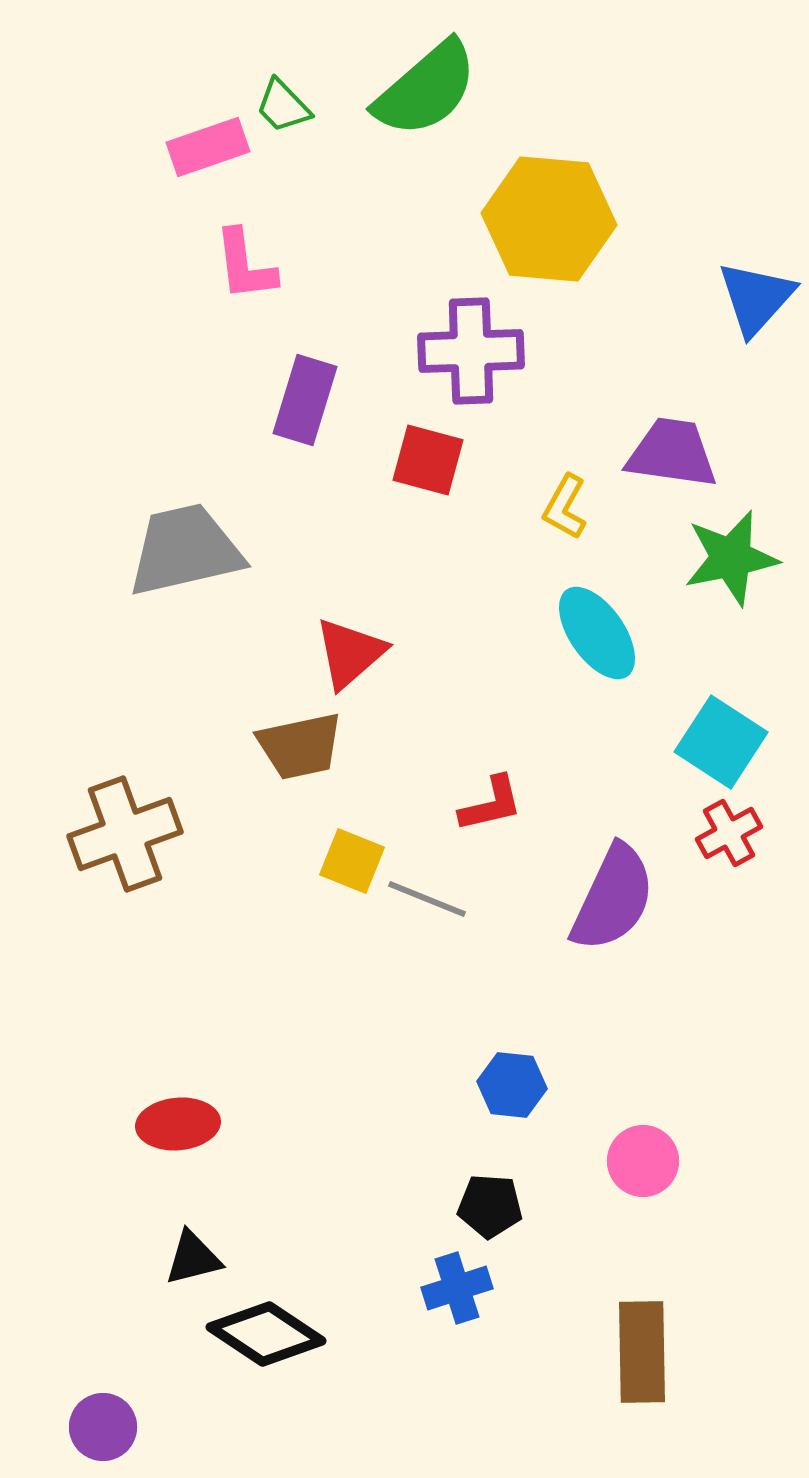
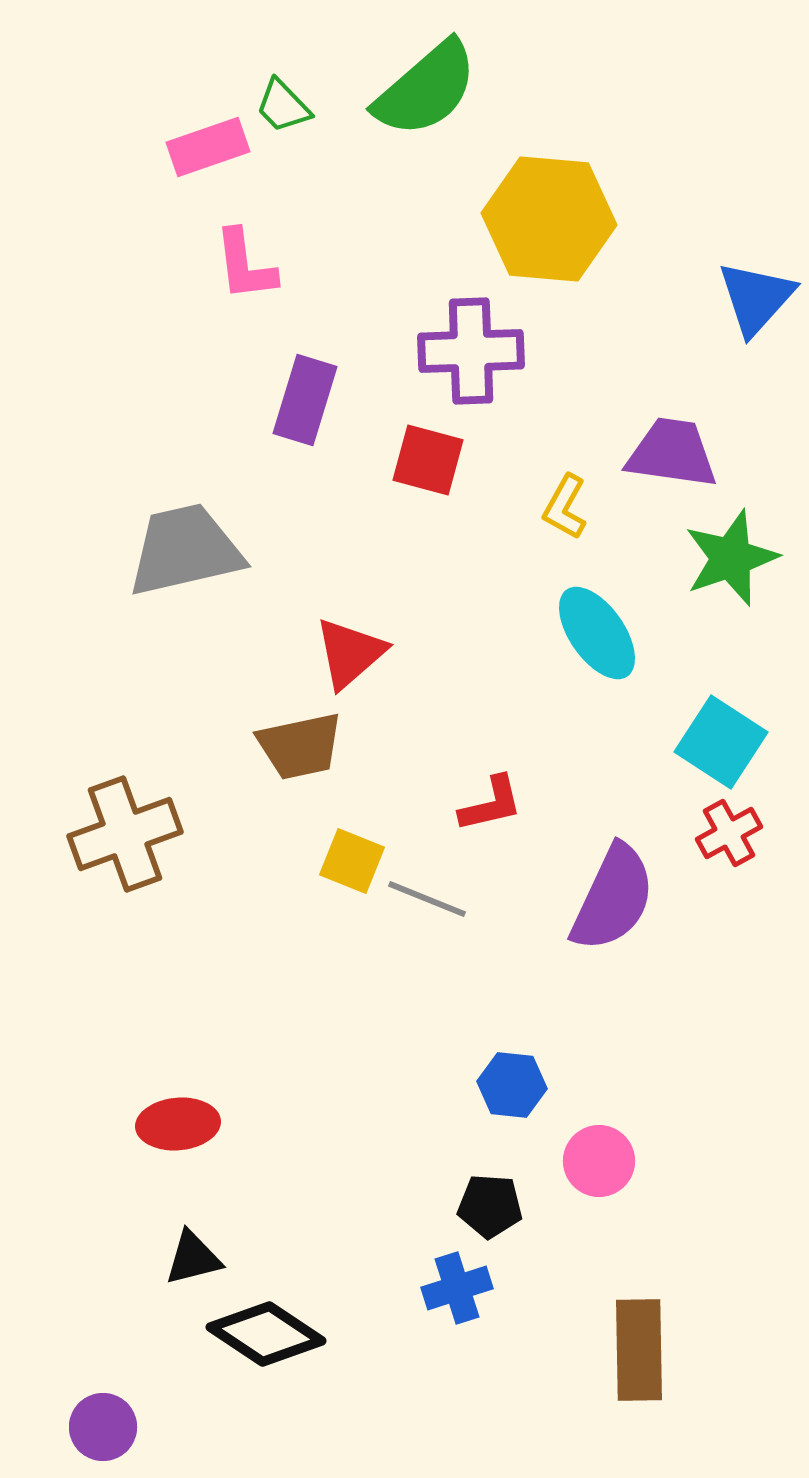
green star: rotated 8 degrees counterclockwise
pink circle: moved 44 px left
brown rectangle: moved 3 px left, 2 px up
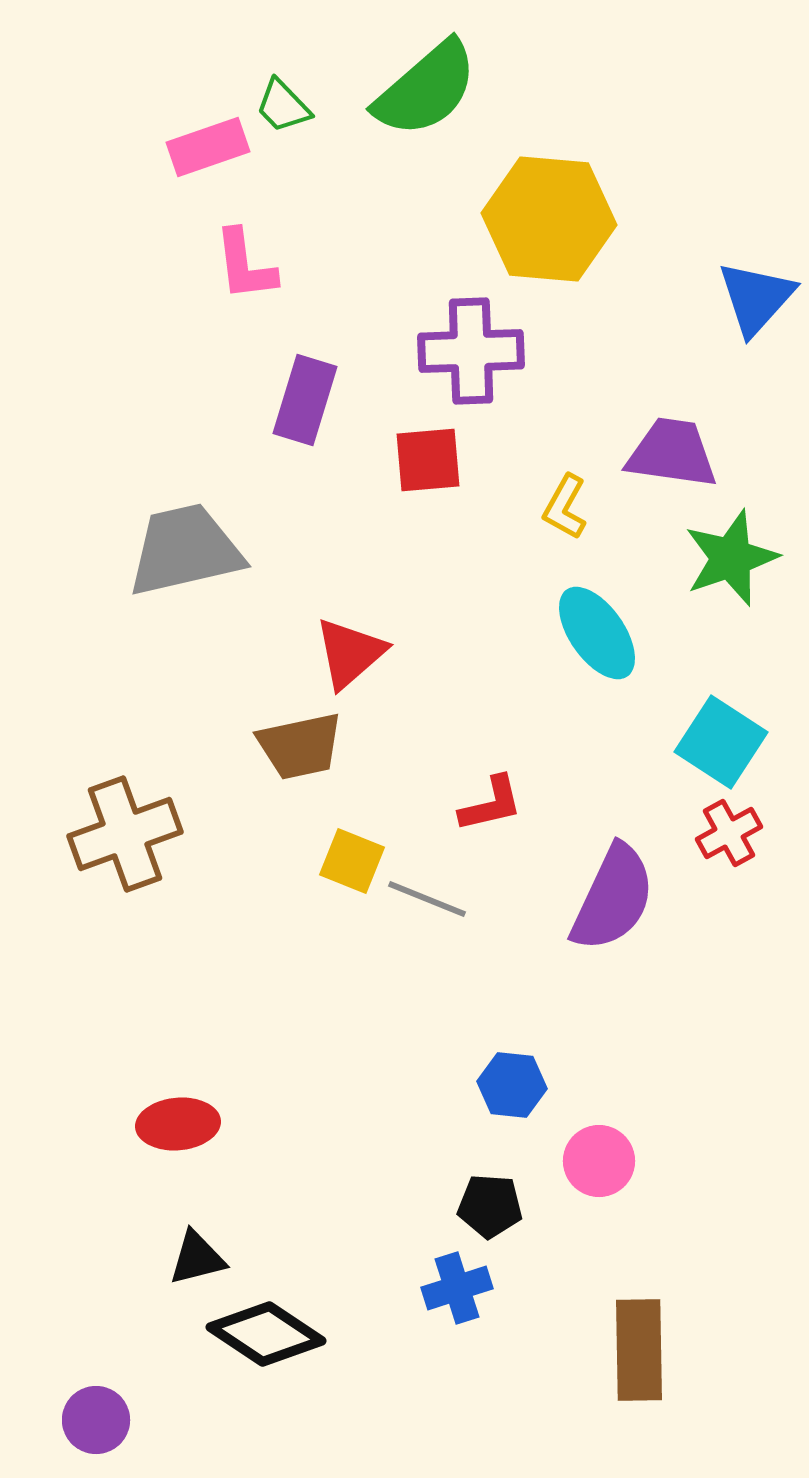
red square: rotated 20 degrees counterclockwise
black triangle: moved 4 px right
purple circle: moved 7 px left, 7 px up
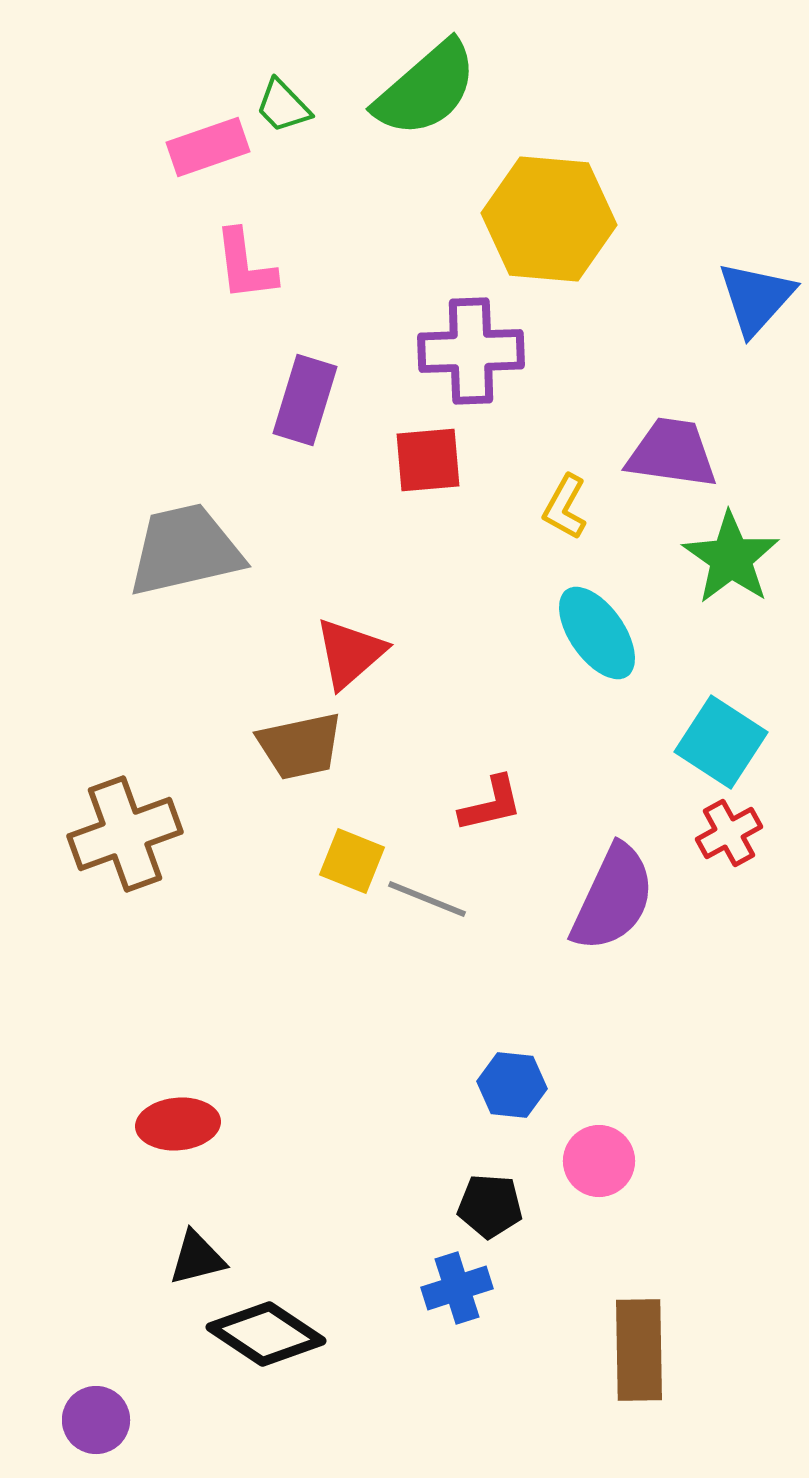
green star: rotated 18 degrees counterclockwise
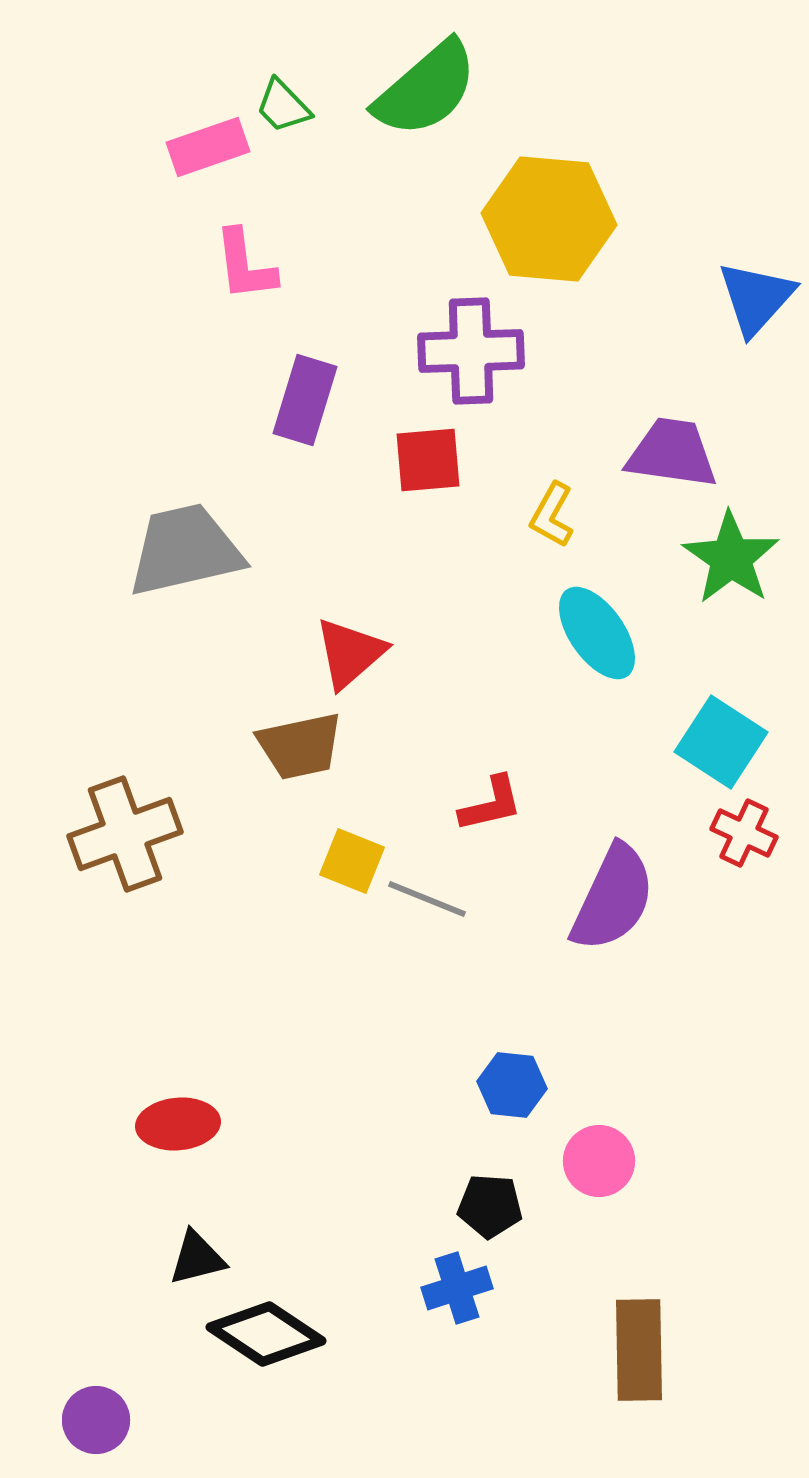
yellow L-shape: moved 13 px left, 8 px down
red cross: moved 15 px right; rotated 36 degrees counterclockwise
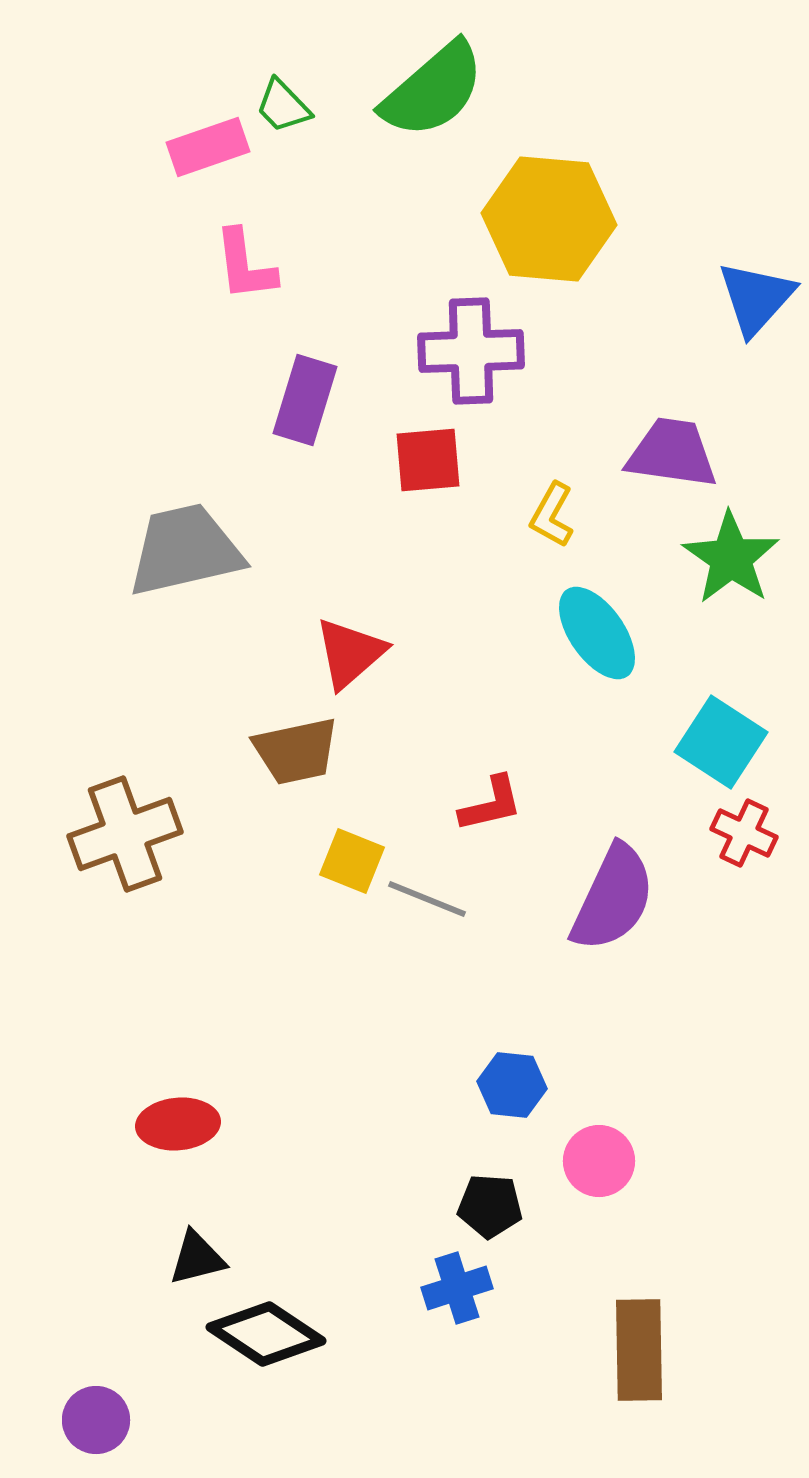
green semicircle: moved 7 px right, 1 px down
brown trapezoid: moved 4 px left, 5 px down
